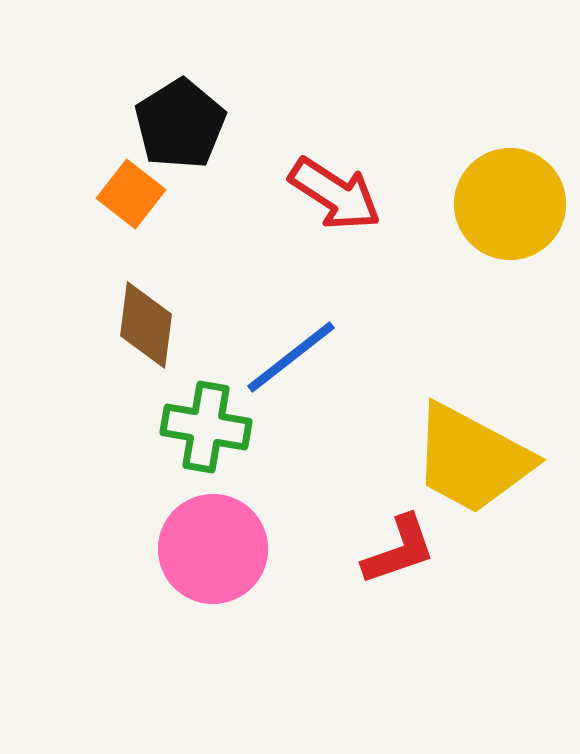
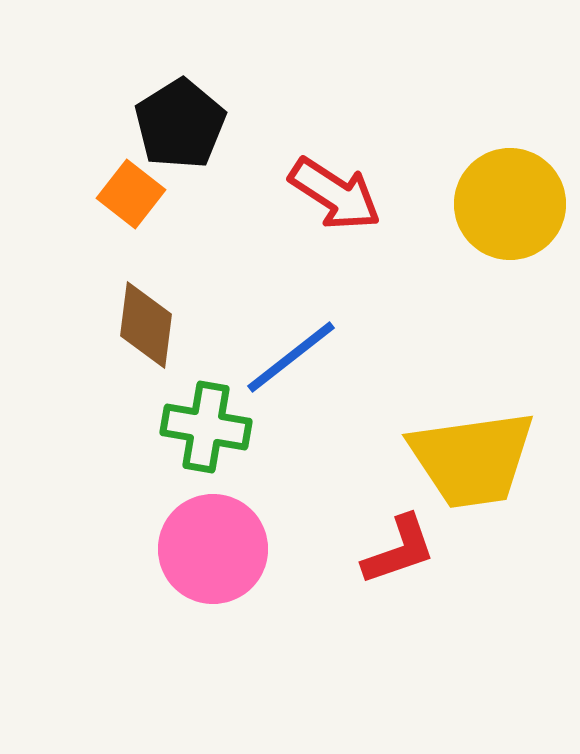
yellow trapezoid: rotated 36 degrees counterclockwise
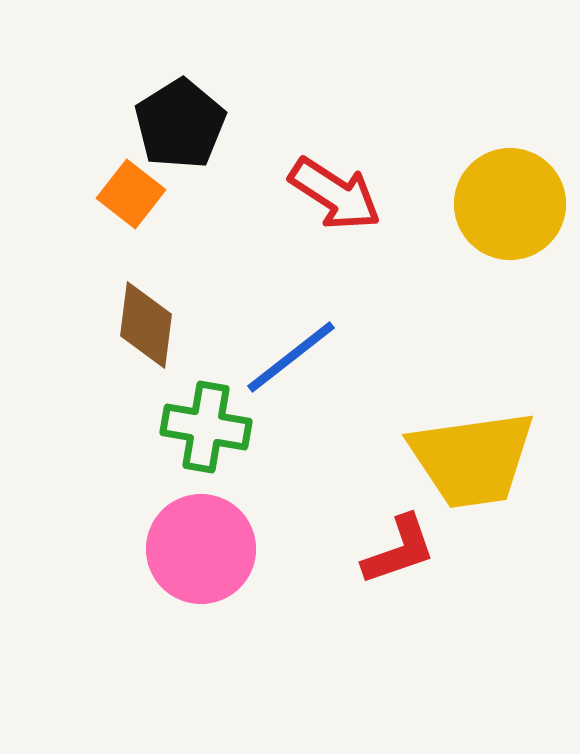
pink circle: moved 12 px left
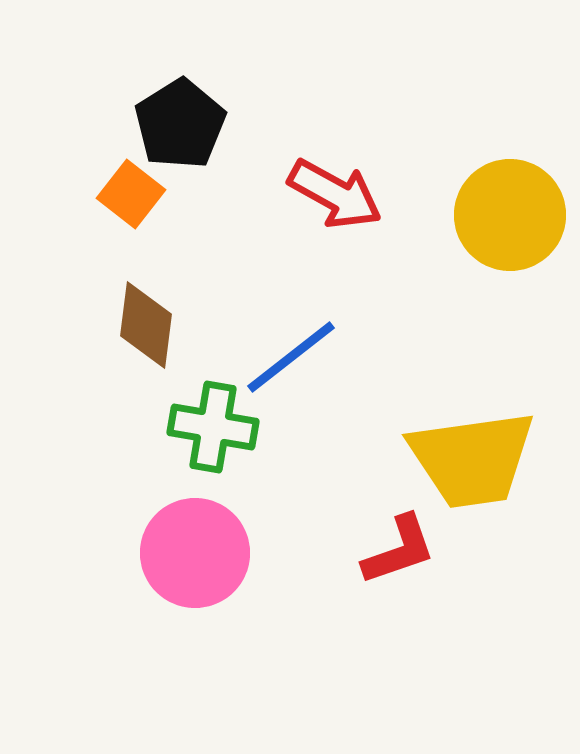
red arrow: rotated 4 degrees counterclockwise
yellow circle: moved 11 px down
green cross: moved 7 px right
pink circle: moved 6 px left, 4 px down
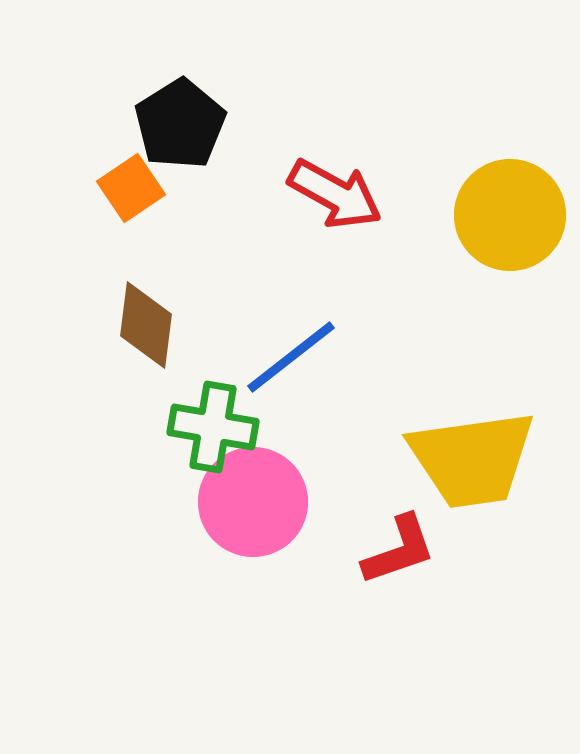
orange square: moved 6 px up; rotated 18 degrees clockwise
pink circle: moved 58 px right, 51 px up
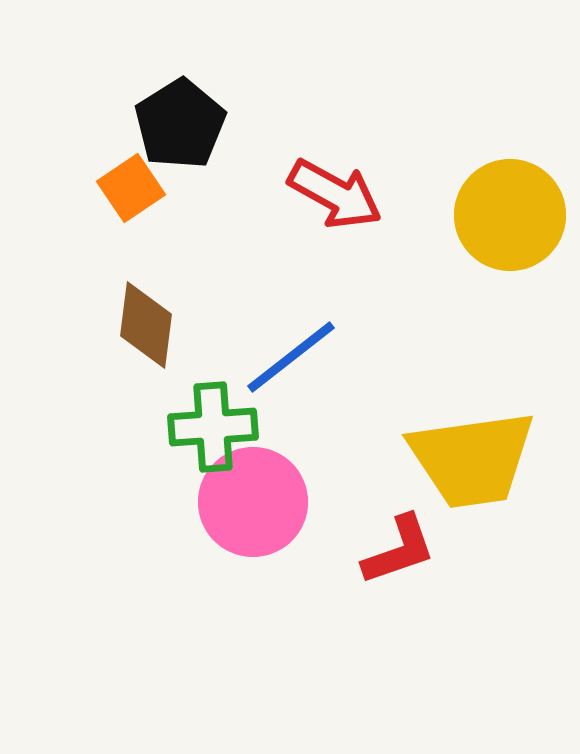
green cross: rotated 14 degrees counterclockwise
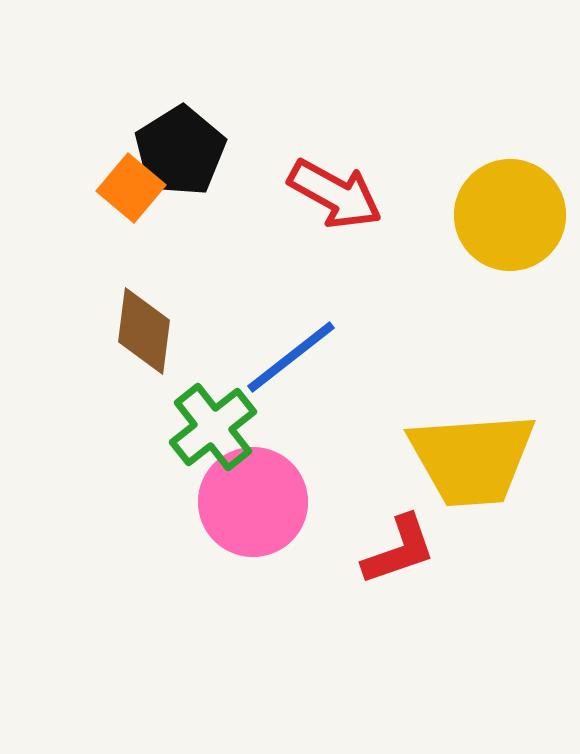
black pentagon: moved 27 px down
orange square: rotated 16 degrees counterclockwise
brown diamond: moved 2 px left, 6 px down
green cross: rotated 34 degrees counterclockwise
yellow trapezoid: rotated 4 degrees clockwise
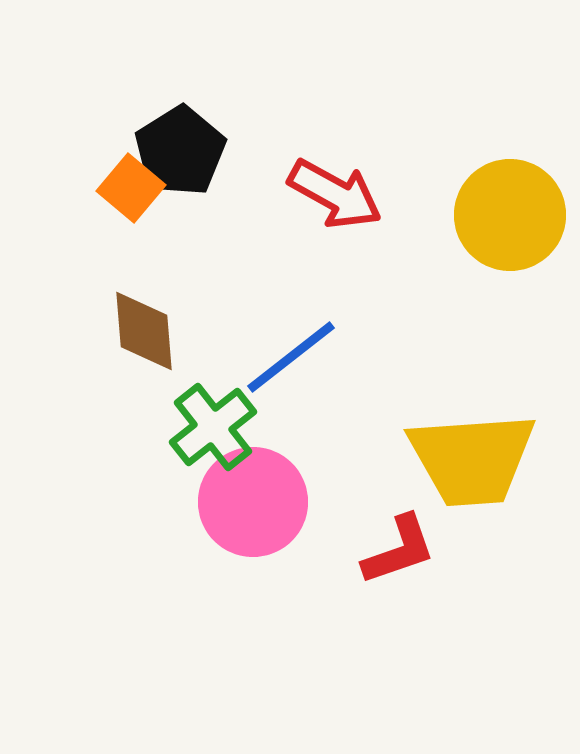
brown diamond: rotated 12 degrees counterclockwise
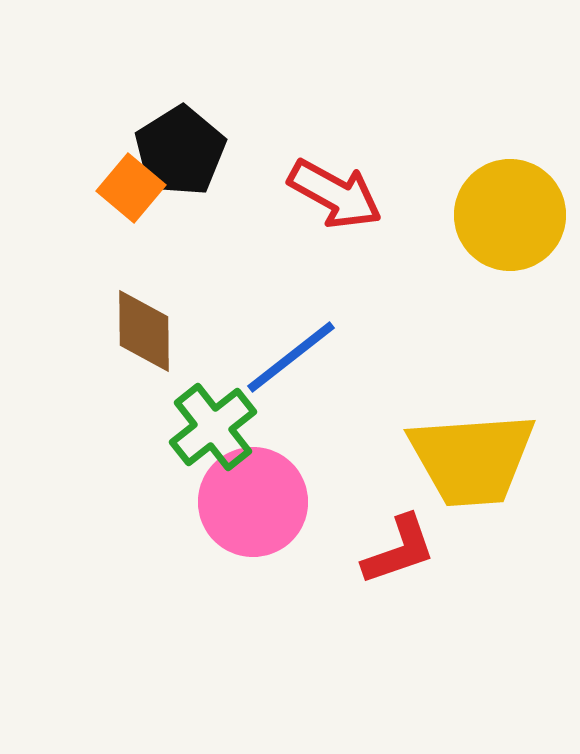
brown diamond: rotated 4 degrees clockwise
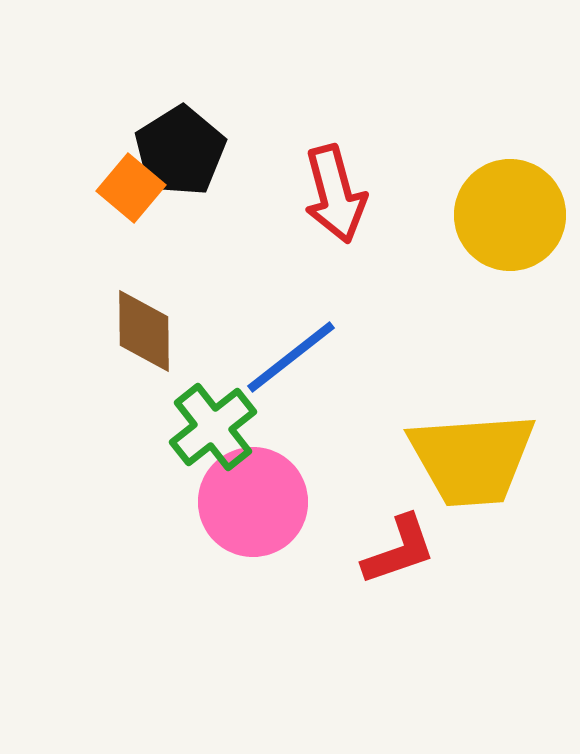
red arrow: rotated 46 degrees clockwise
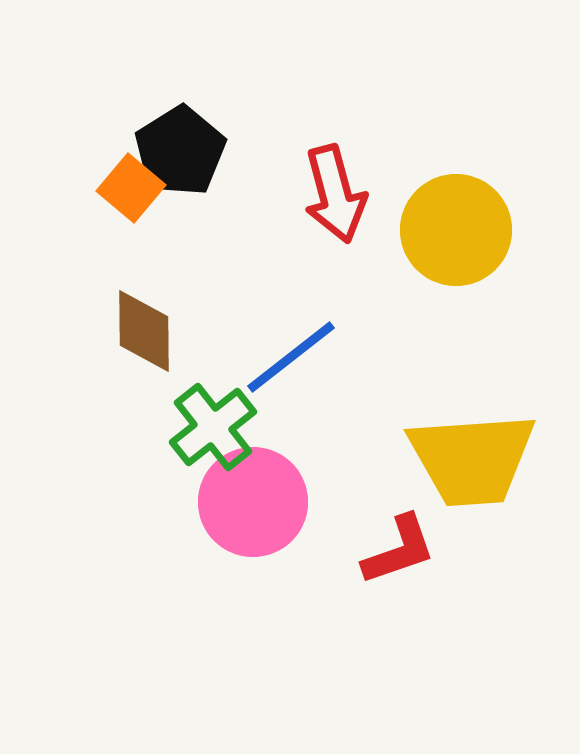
yellow circle: moved 54 px left, 15 px down
